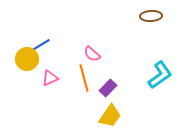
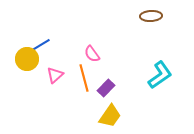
pink semicircle: rotated 12 degrees clockwise
pink triangle: moved 5 px right, 3 px up; rotated 18 degrees counterclockwise
purple rectangle: moved 2 px left
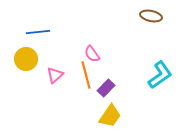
brown ellipse: rotated 15 degrees clockwise
blue line: moved 1 px left, 14 px up; rotated 25 degrees clockwise
yellow circle: moved 1 px left
orange line: moved 2 px right, 3 px up
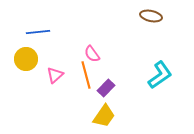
yellow trapezoid: moved 6 px left
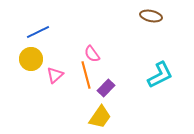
blue line: rotated 20 degrees counterclockwise
yellow circle: moved 5 px right
cyan L-shape: rotated 8 degrees clockwise
yellow trapezoid: moved 4 px left, 1 px down
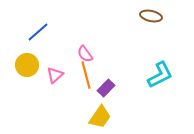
blue line: rotated 15 degrees counterclockwise
pink semicircle: moved 7 px left
yellow circle: moved 4 px left, 6 px down
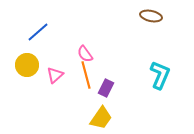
cyan L-shape: rotated 40 degrees counterclockwise
purple rectangle: rotated 18 degrees counterclockwise
yellow trapezoid: moved 1 px right, 1 px down
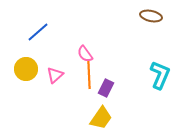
yellow circle: moved 1 px left, 4 px down
orange line: moved 3 px right; rotated 12 degrees clockwise
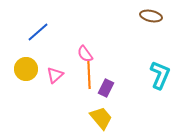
yellow trapezoid: rotated 75 degrees counterclockwise
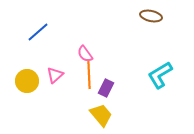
yellow circle: moved 1 px right, 12 px down
cyan L-shape: rotated 144 degrees counterclockwise
yellow trapezoid: moved 3 px up
